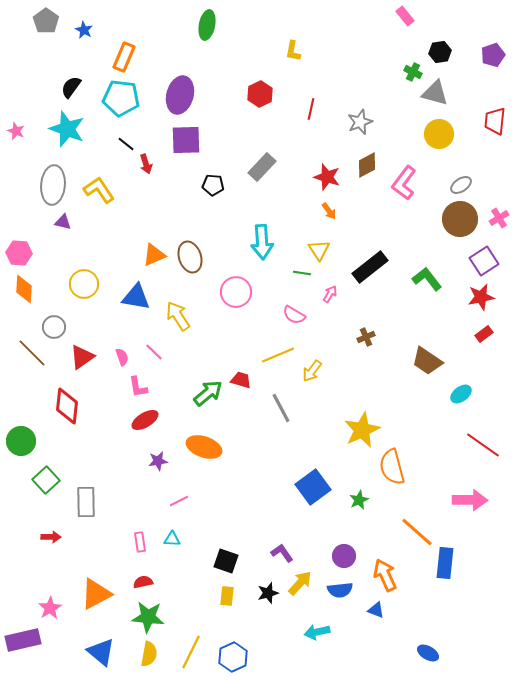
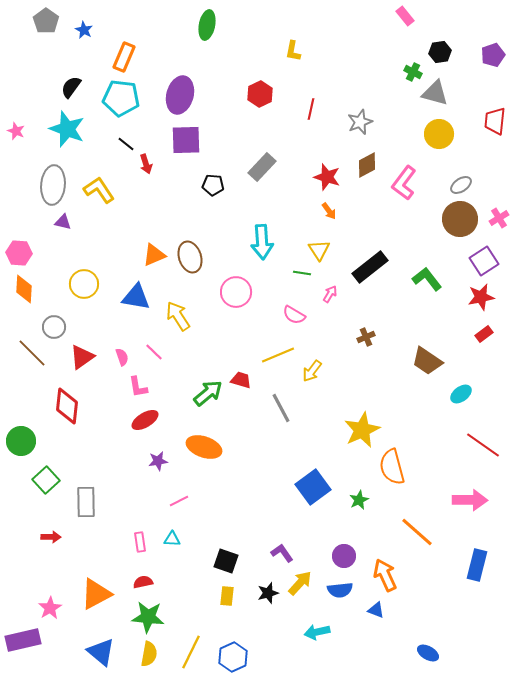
blue rectangle at (445, 563): moved 32 px right, 2 px down; rotated 8 degrees clockwise
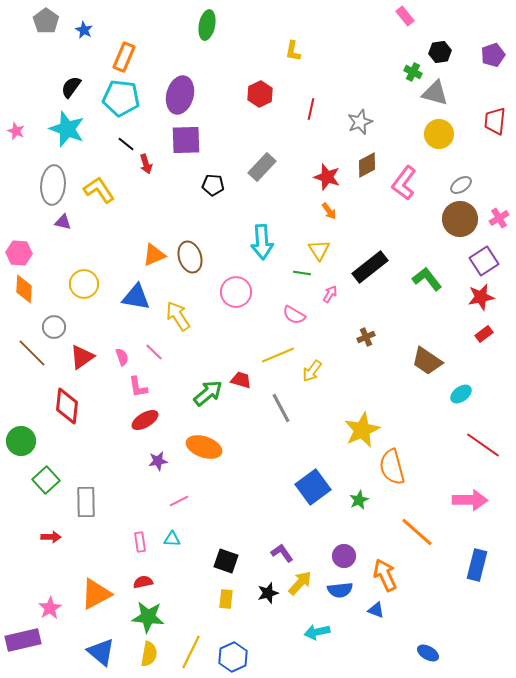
yellow rectangle at (227, 596): moved 1 px left, 3 px down
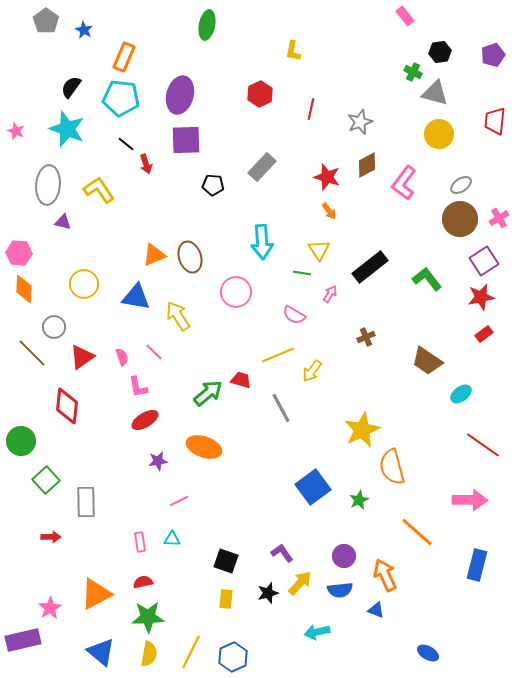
gray ellipse at (53, 185): moved 5 px left
green star at (148, 617): rotated 8 degrees counterclockwise
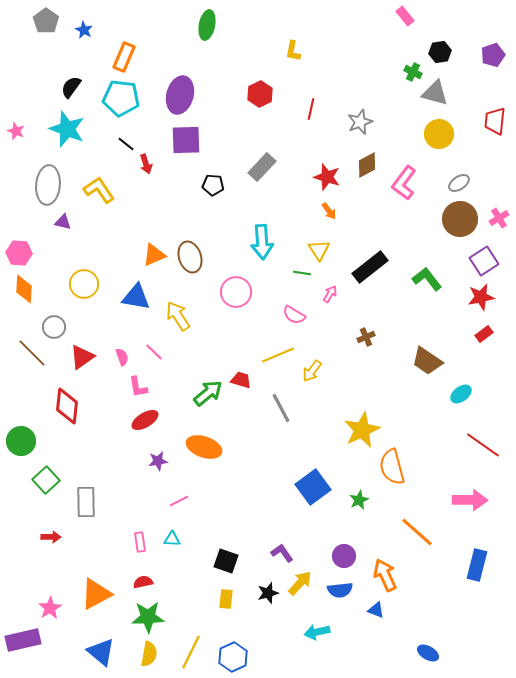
gray ellipse at (461, 185): moved 2 px left, 2 px up
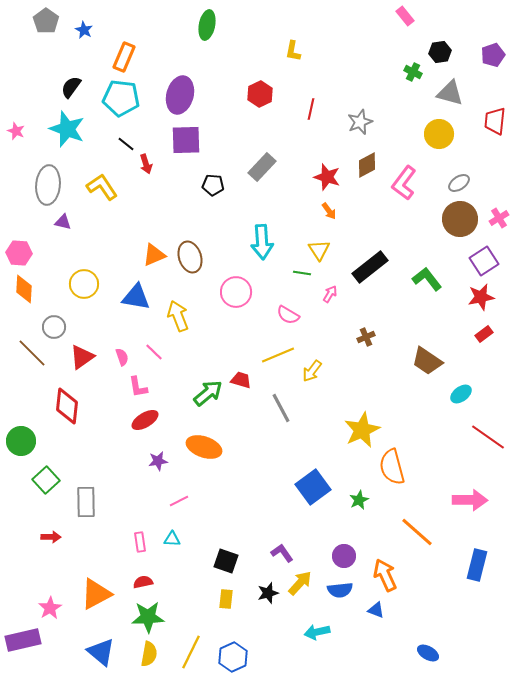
gray triangle at (435, 93): moved 15 px right
yellow L-shape at (99, 190): moved 3 px right, 3 px up
pink semicircle at (294, 315): moved 6 px left
yellow arrow at (178, 316): rotated 12 degrees clockwise
red line at (483, 445): moved 5 px right, 8 px up
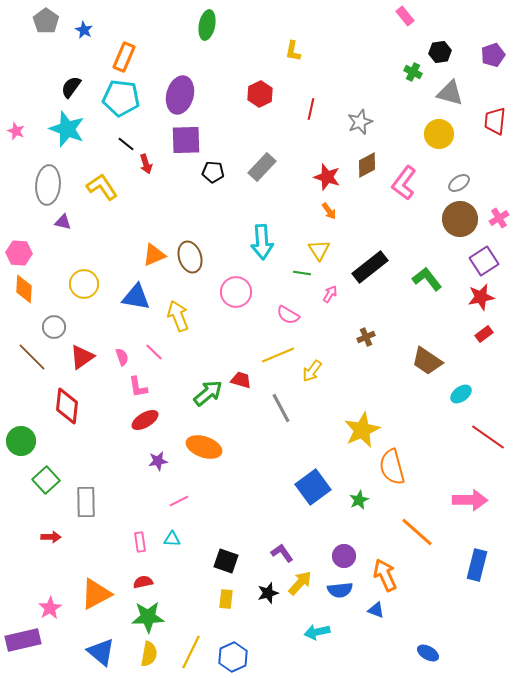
black pentagon at (213, 185): moved 13 px up
brown line at (32, 353): moved 4 px down
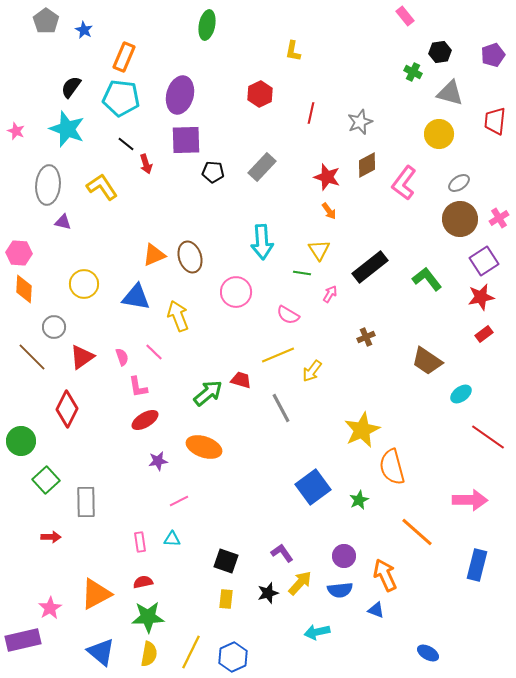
red line at (311, 109): moved 4 px down
red diamond at (67, 406): moved 3 px down; rotated 21 degrees clockwise
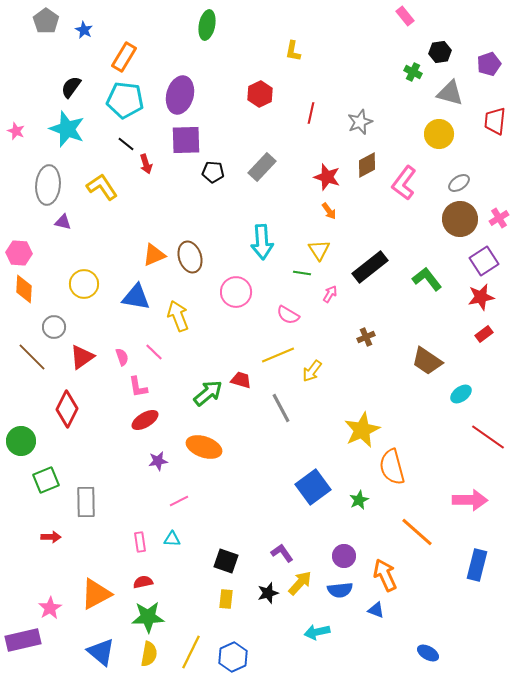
purple pentagon at (493, 55): moved 4 px left, 9 px down
orange rectangle at (124, 57): rotated 8 degrees clockwise
cyan pentagon at (121, 98): moved 4 px right, 2 px down
green square at (46, 480): rotated 20 degrees clockwise
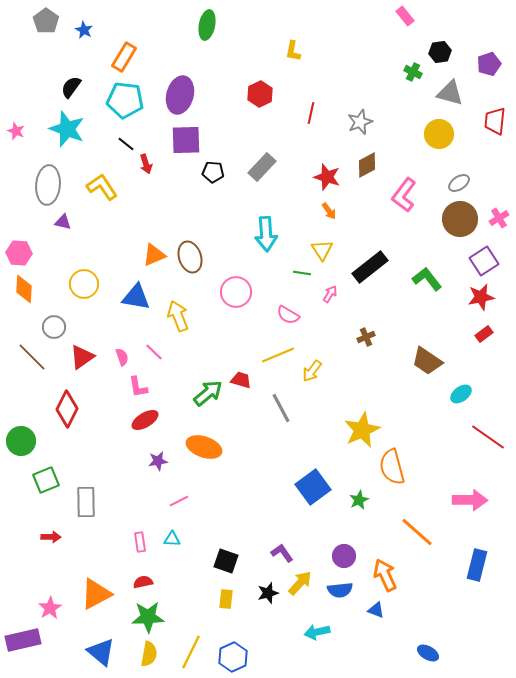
pink L-shape at (404, 183): moved 12 px down
cyan arrow at (262, 242): moved 4 px right, 8 px up
yellow triangle at (319, 250): moved 3 px right
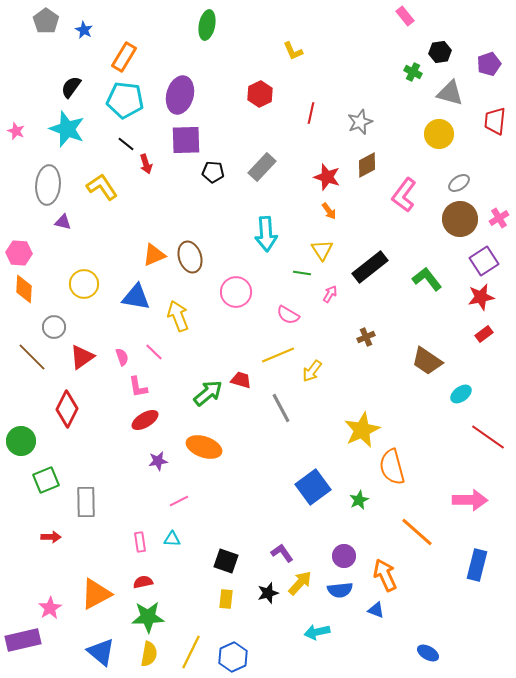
yellow L-shape at (293, 51): rotated 35 degrees counterclockwise
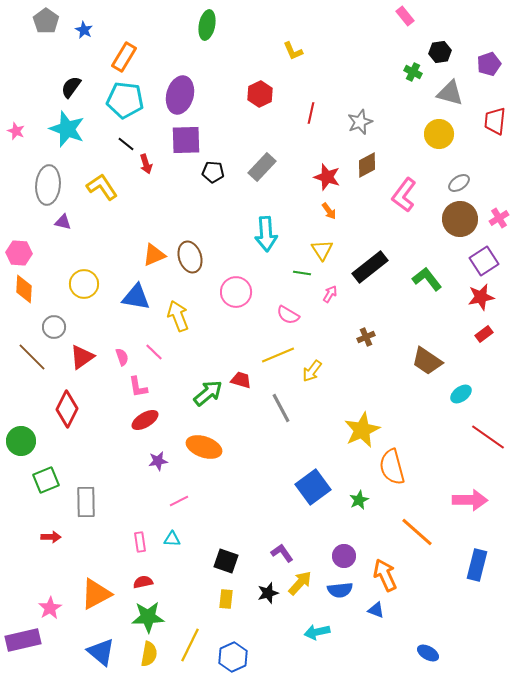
yellow line at (191, 652): moved 1 px left, 7 px up
